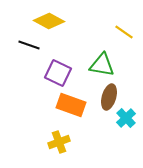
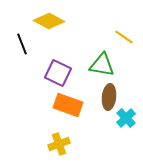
yellow line: moved 5 px down
black line: moved 7 px left, 1 px up; rotated 50 degrees clockwise
brown ellipse: rotated 10 degrees counterclockwise
orange rectangle: moved 3 px left
yellow cross: moved 2 px down
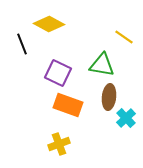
yellow diamond: moved 3 px down
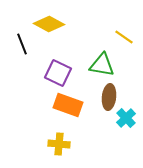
yellow cross: rotated 25 degrees clockwise
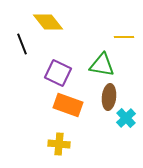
yellow diamond: moved 1 px left, 2 px up; rotated 24 degrees clockwise
yellow line: rotated 36 degrees counterclockwise
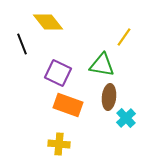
yellow line: rotated 54 degrees counterclockwise
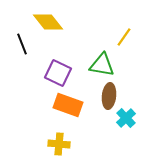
brown ellipse: moved 1 px up
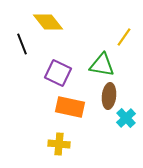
orange rectangle: moved 2 px right, 2 px down; rotated 8 degrees counterclockwise
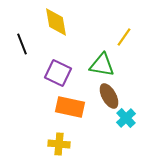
yellow diamond: moved 8 px right; rotated 28 degrees clockwise
brown ellipse: rotated 35 degrees counterclockwise
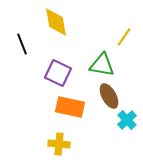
cyan cross: moved 1 px right, 2 px down
